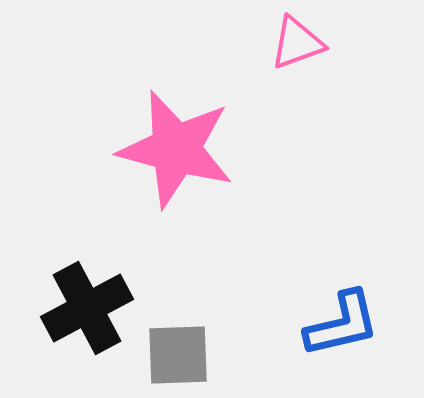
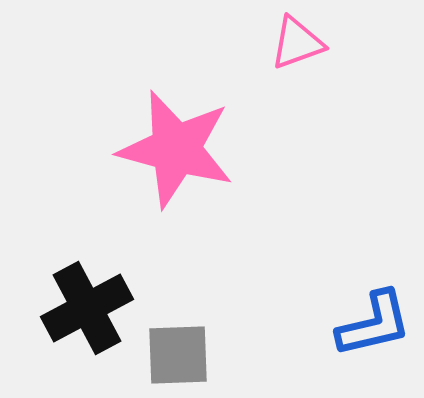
blue L-shape: moved 32 px right
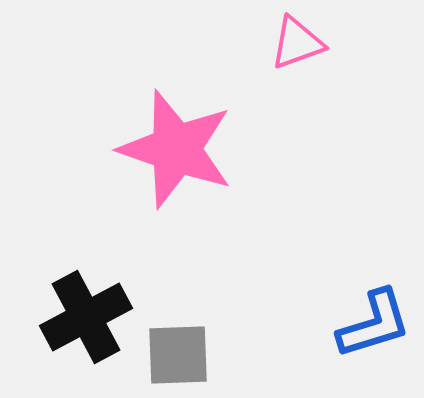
pink star: rotated 4 degrees clockwise
black cross: moved 1 px left, 9 px down
blue L-shape: rotated 4 degrees counterclockwise
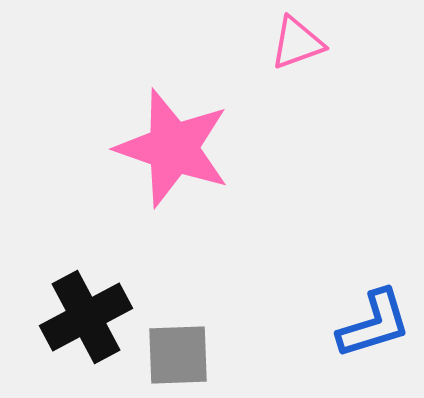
pink star: moved 3 px left, 1 px up
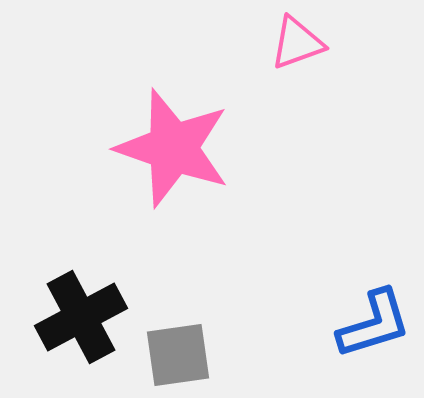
black cross: moved 5 px left
gray square: rotated 6 degrees counterclockwise
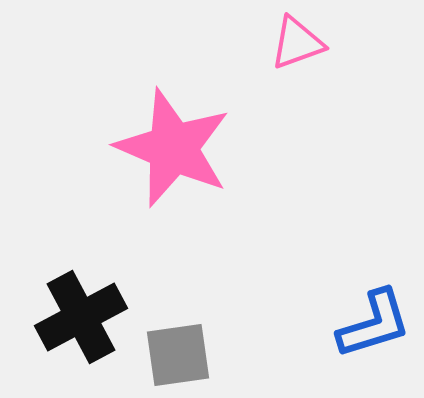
pink star: rotated 4 degrees clockwise
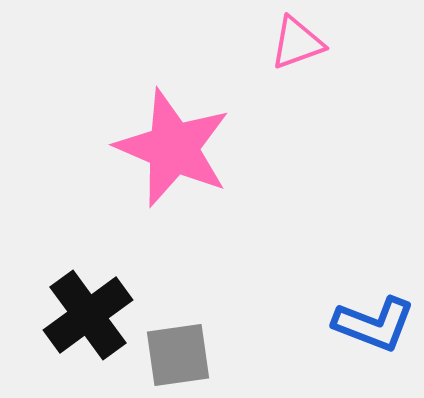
black cross: moved 7 px right, 2 px up; rotated 8 degrees counterclockwise
blue L-shape: rotated 38 degrees clockwise
